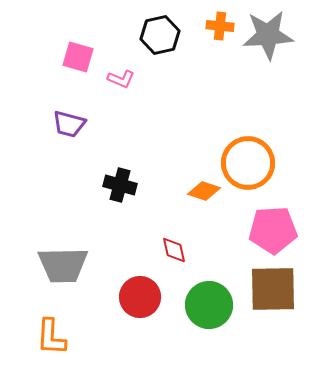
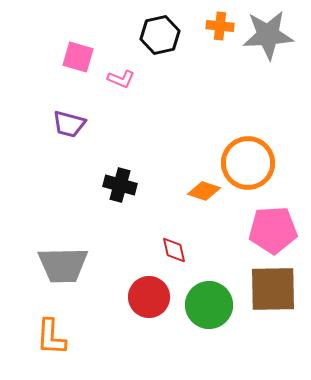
red circle: moved 9 px right
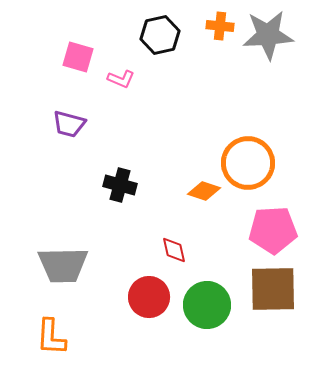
green circle: moved 2 px left
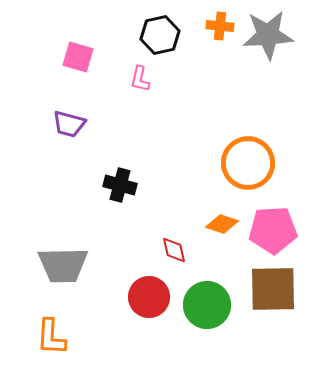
pink L-shape: moved 19 px right; rotated 80 degrees clockwise
orange diamond: moved 18 px right, 33 px down
